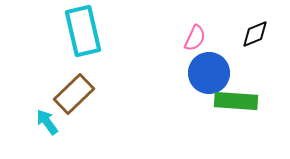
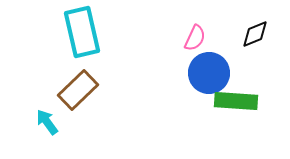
cyan rectangle: moved 1 px left, 1 px down
brown rectangle: moved 4 px right, 4 px up
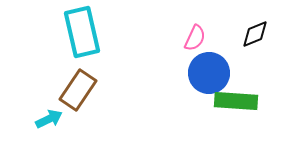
brown rectangle: rotated 12 degrees counterclockwise
cyan arrow: moved 2 px right, 3 px up; rotated 100 degrees clockwise
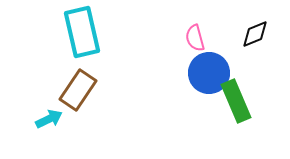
pink semicircle: rotated 140 degrees clockwise
green rectangle: rotated 63 degrees clockwise
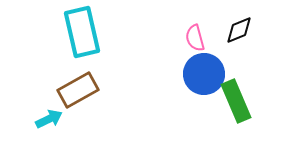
black diamond: moved 16 px left, 4 px up
blue circle: moved 5 px left, 1 px down
brown rectangle: rotated 27 degrees clockwise
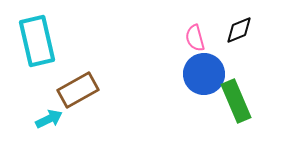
cyan rectangle: moved 45 px left, 9 px down
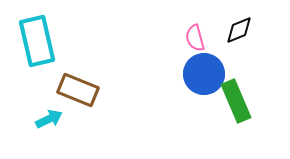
brown rectangle: rotated 51 degrees clockwise
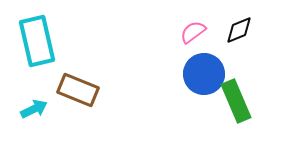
pink semicircle: moved 2 px left, 6 px up; rotated 68 degrees clockwise
cyan arrow: moved 15 px left, 10 px up
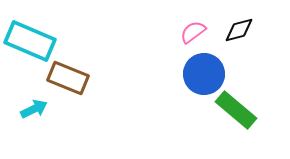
black diamond: rotated 8 degrees clockwise
cyan rectangle: moved 7 px left; rotated 54 degrees counterclockwise
brown rectangle: moved 10 px left, 12 px up
green rectangle: moved 9 px down; rotated 27 degrees counterclockwise
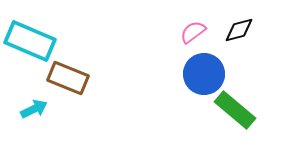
green rectangle: moved 1 px left
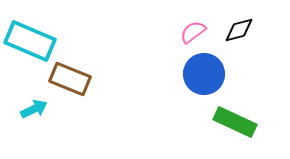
brown rectangle: moved 2 px right, 1 px down
green rectangle: moved 12 px down; rotated 15 degrees counterclockwise
